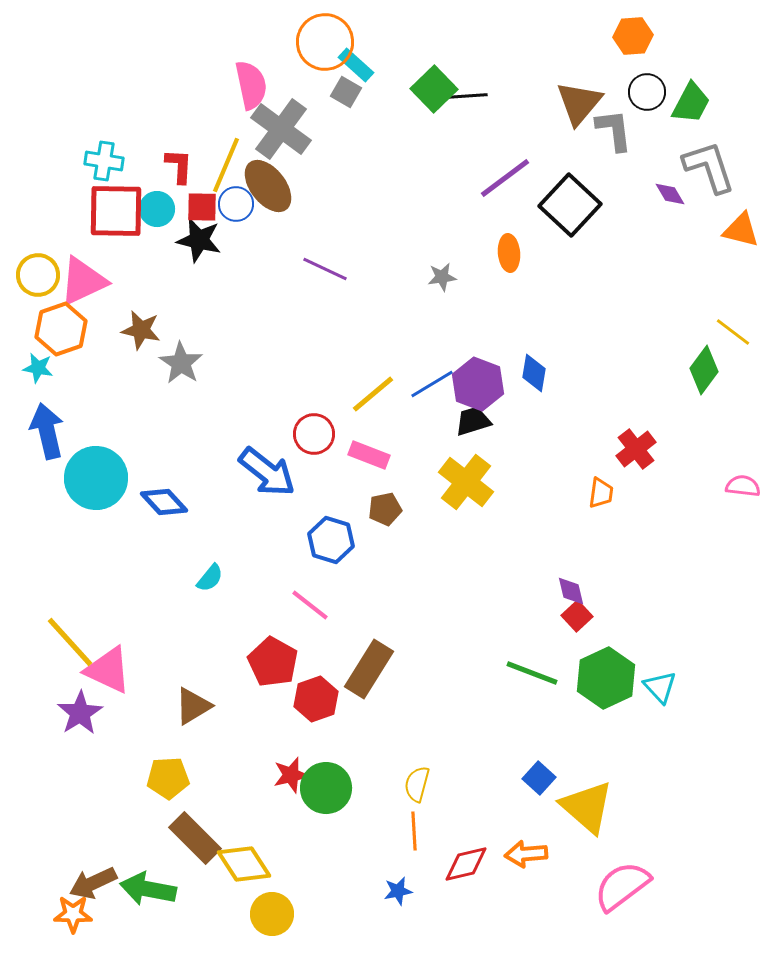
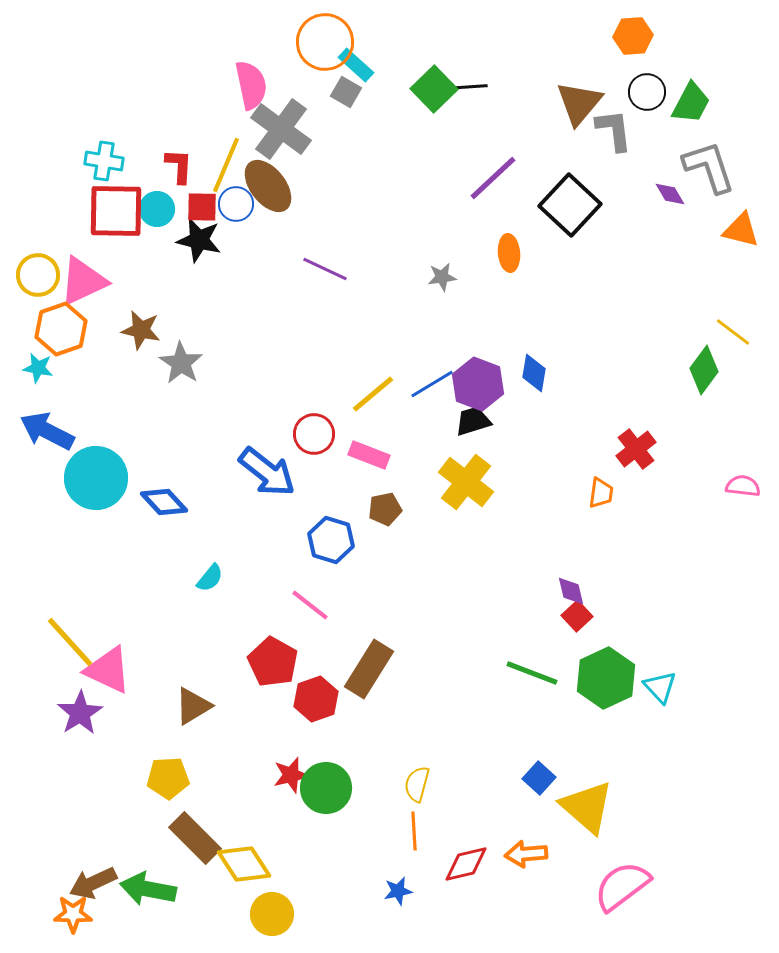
black line at (467, 96): moved 9 px up
purple line at (505, 178): moved 12 px left; rotated 6 degrees counterclockwise
blue arrow at (47, 431): rotated 50 degrees counterclockwise
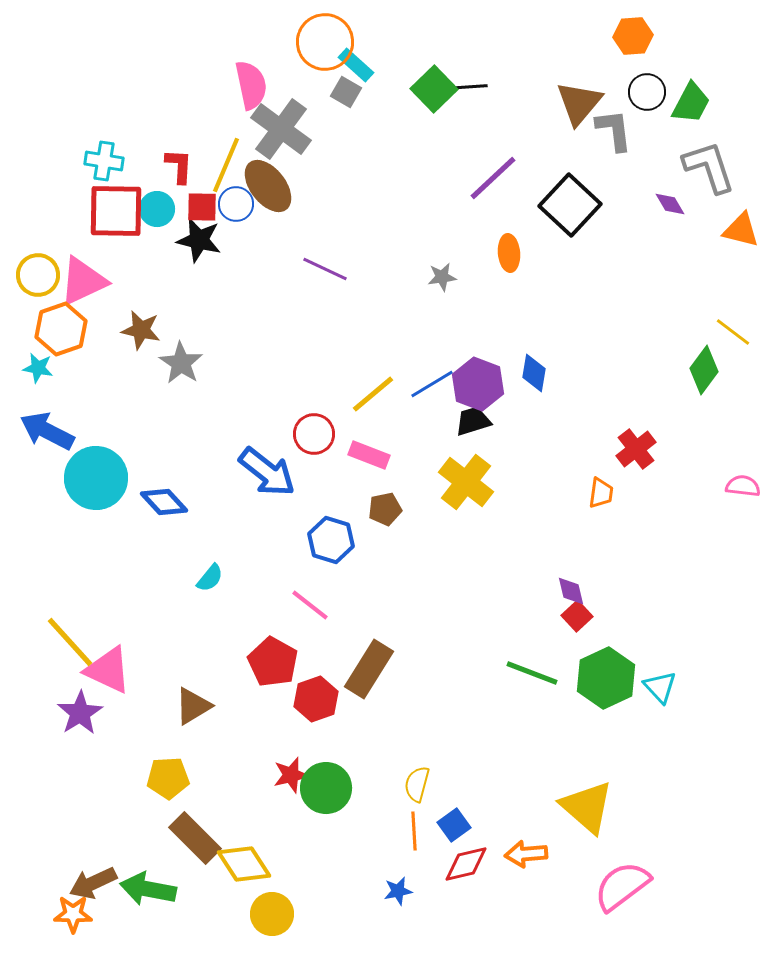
purple diamond at (670, 194): moved 10 px down
blue square at (539, 778): moved 85 px left, 47 px down; rotated 12 degrees clockwise
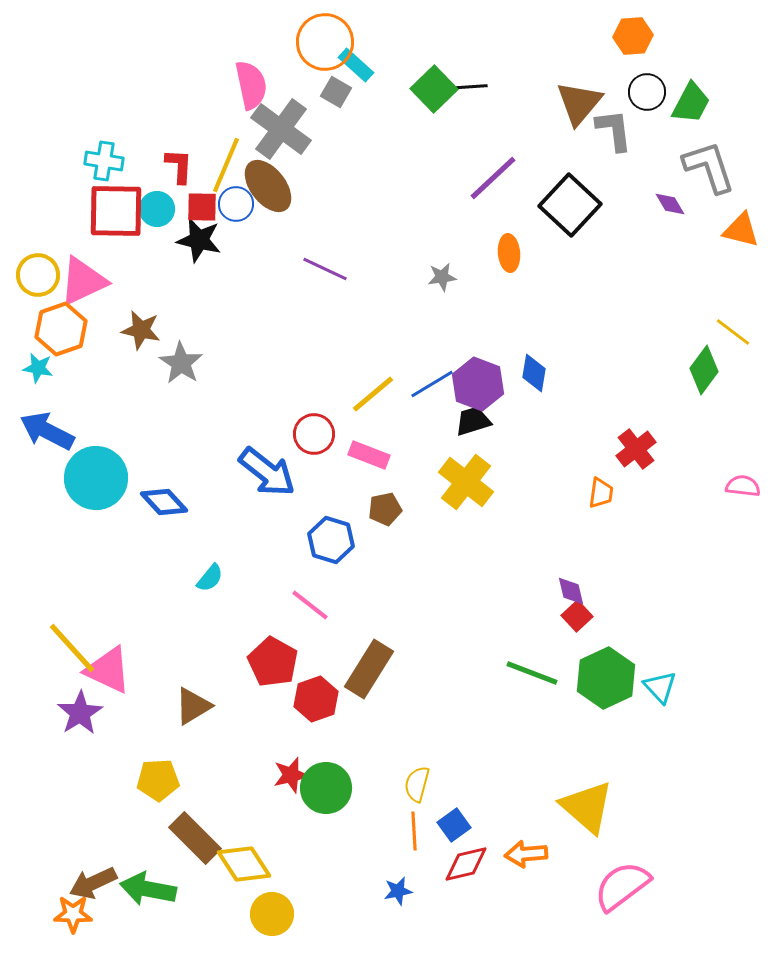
gray square at (346, 92): moved 10 px left
yellow line at (70, 642): moved 2 px right, 6 px down
yellow pentagon at (168, 778): moved 10 px left, 2 px down
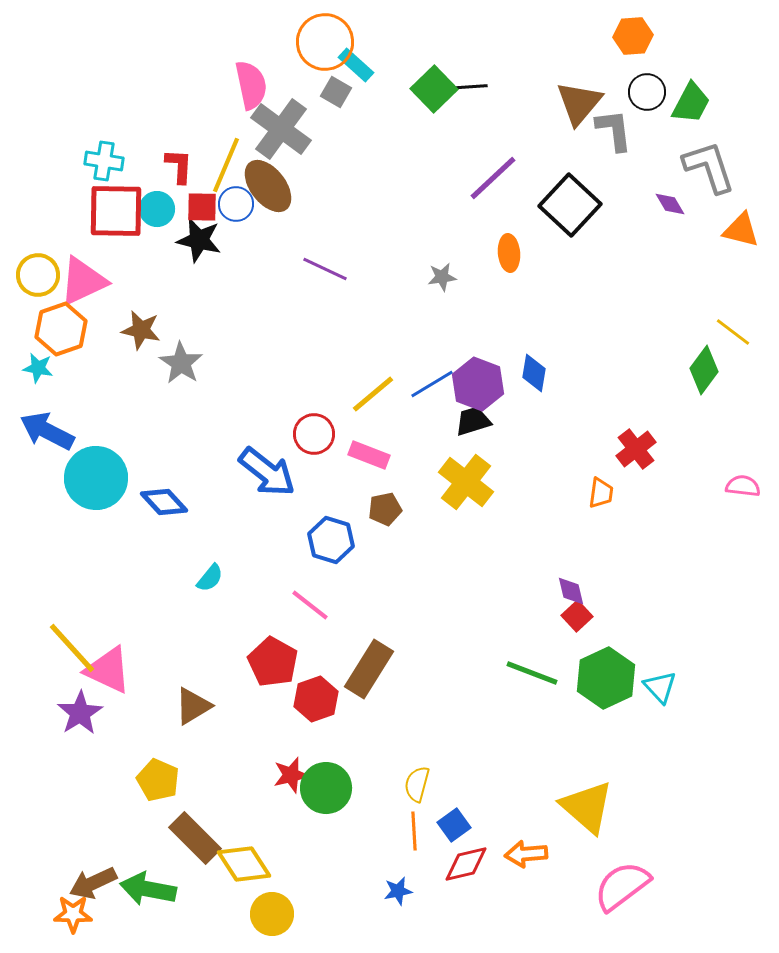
yellow pentagon at (158, 780): rotated 27 degrees clockwise
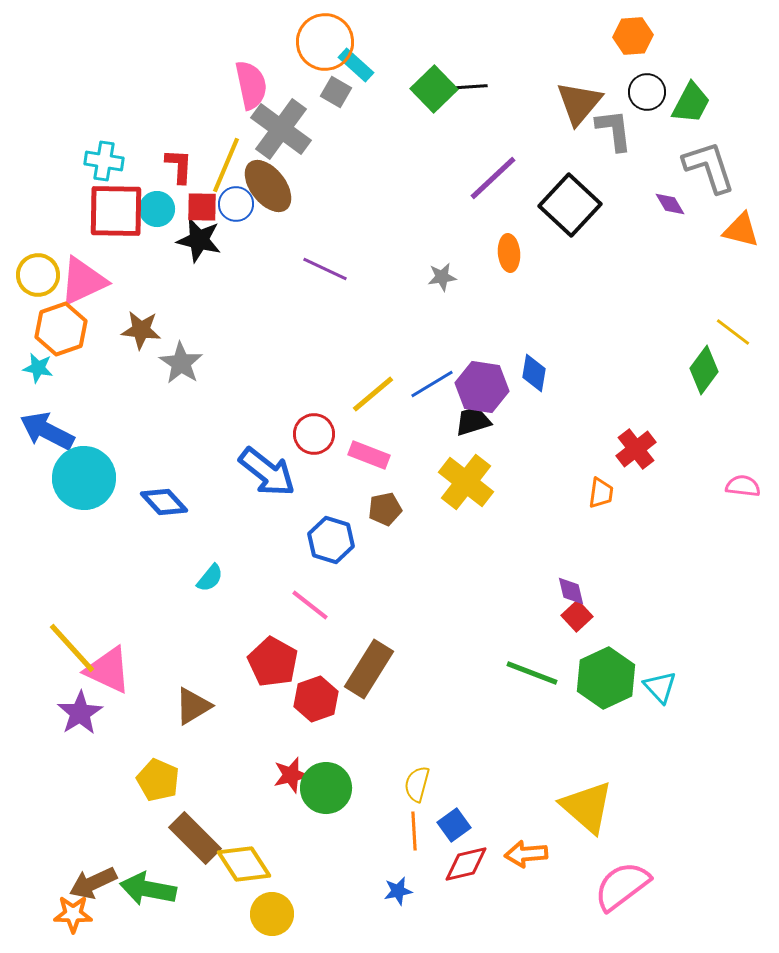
brown star at (141, 330): rotated 6 degrees counterclockwise
purple hexagon at (478, 384): moved 4 px right, 3 px down; rotated 12 degrees counterclockwise
cyan circle at (96, 478): moved 12 px left
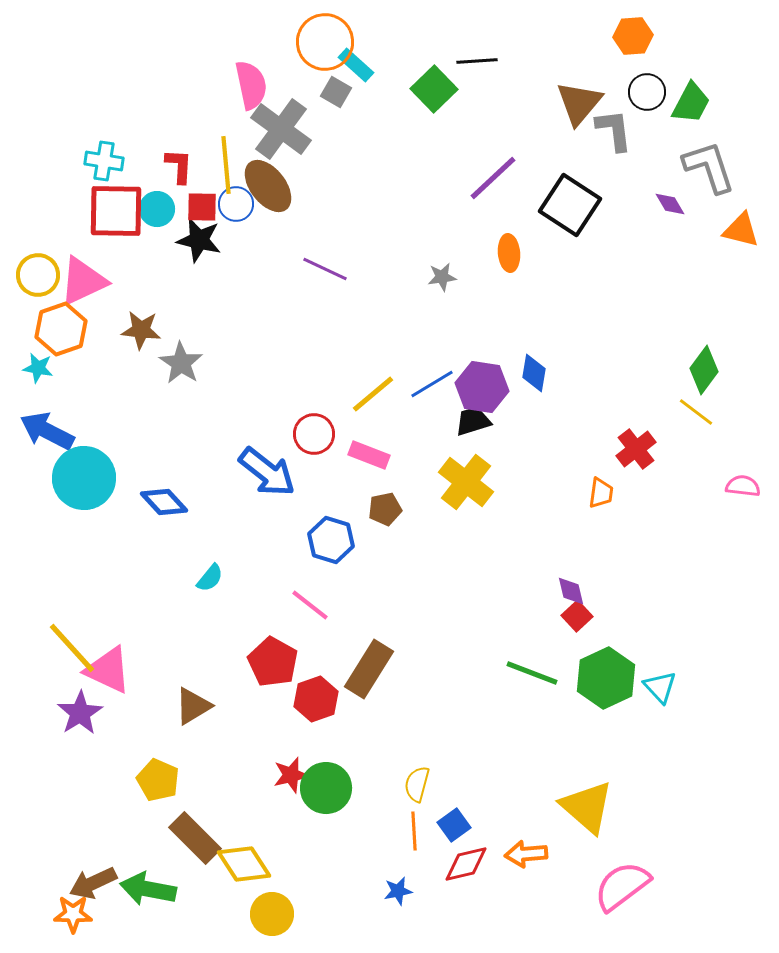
black line at (467, 87): moved 10 px right, 26 px up
yellow line at (226, 165): rotated 28 degrees counterclockwise
black square at (570, 205): rotated 10 degrees counterclockwise
yellow line at (733, 332): moved 37 px left, 80 px down
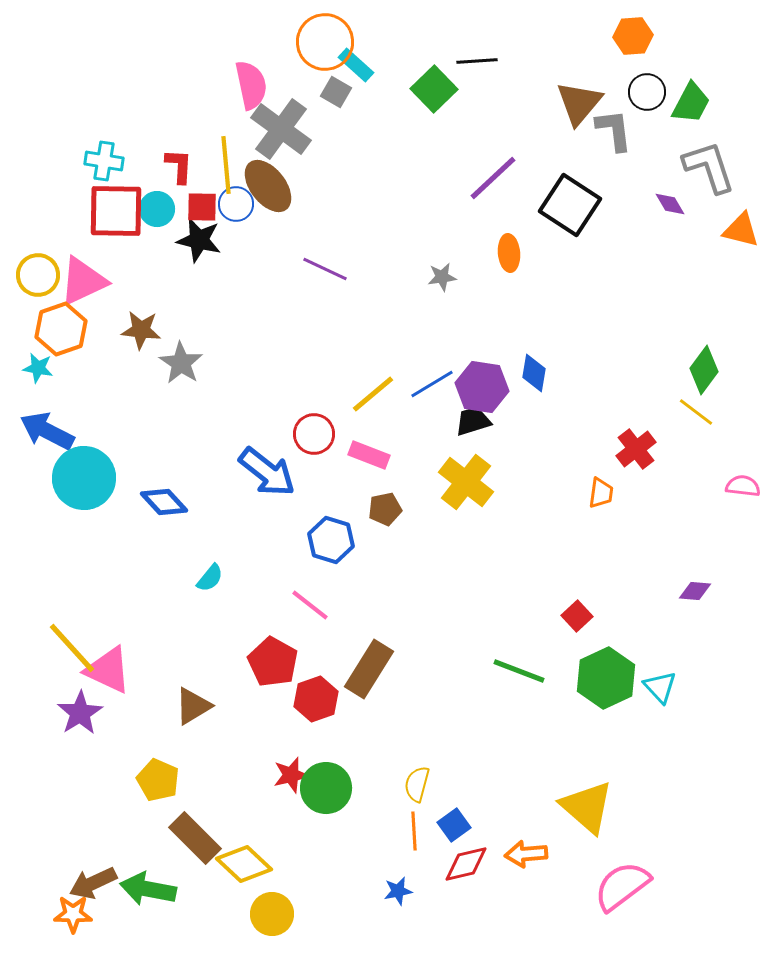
purple diamond at (571, 591): moved 124 px right; rotated 72 degrees counterclockwise
green line at (532, 673): moved 13 px left, 2 px up
yellow diamond at (244, 864): rotated 14 degrees counterclockwise
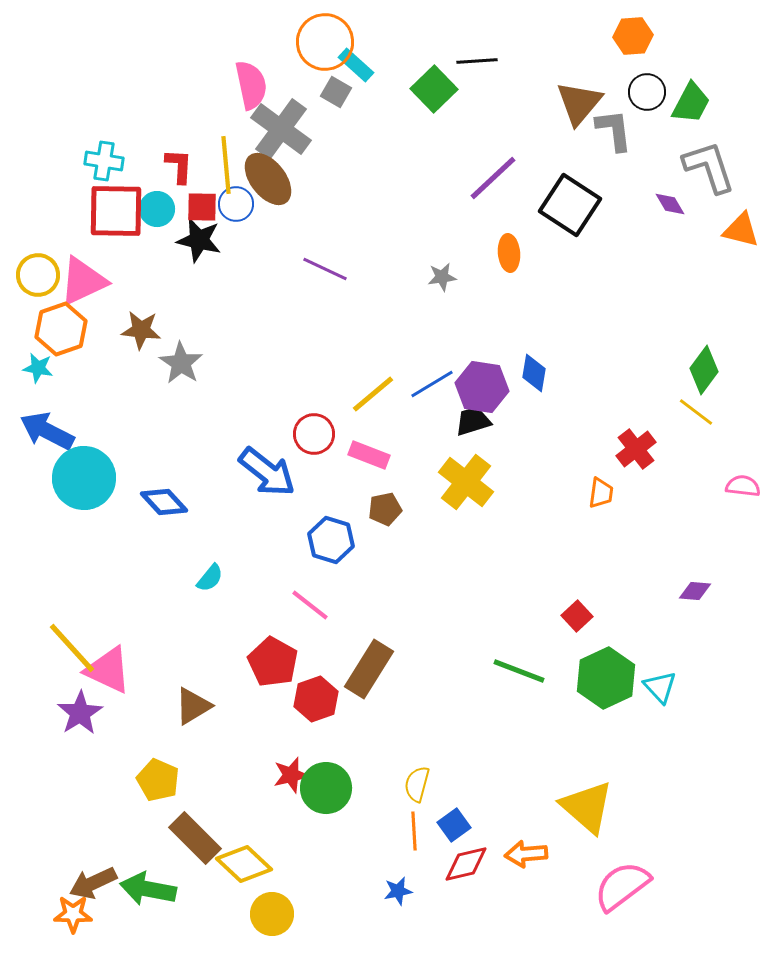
brown ellipse at (268, 186): moved 7 px up
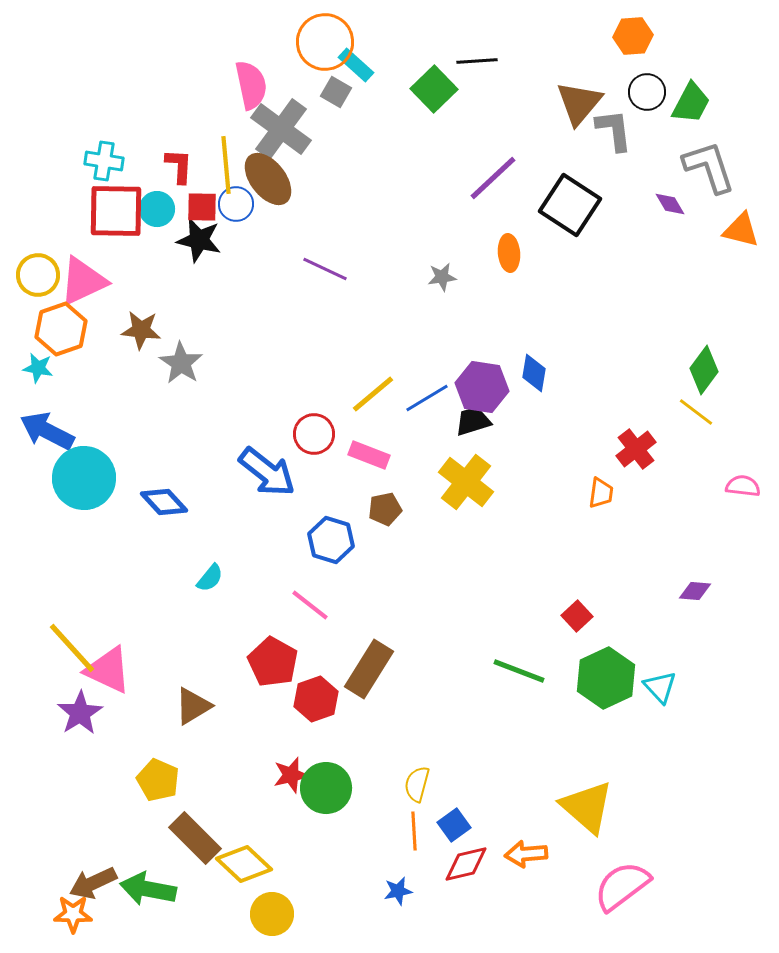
blue line at (432, 384): moved 5 px left, 14 px down
